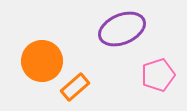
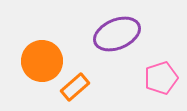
purple ellipse: moved 5 px left, 5 px down
pink pentagon: moved 3 px right, 3 px down
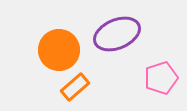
orange circle: moved 17 px right, 11 px up
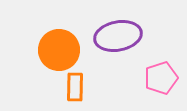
purple ellipse: moved 1 px right, 2 px down; rotated 12 degrees clockwise
orange rectangle: rotated 48 degrees counterclockwise
